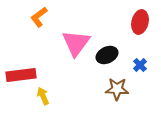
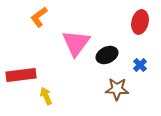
yellow arrow: moved 3 px right
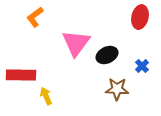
orange L-shape: moved 4 px left
red ellipse: moved 5 px up
blue cross: moved 2 px right, 1 px down
red rectangle: rotated 8 degrees clockwise
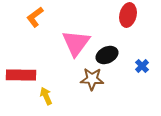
red ellipse: moved 12 px left, 2 px up
brown star: moved 25 px left, 10 px up
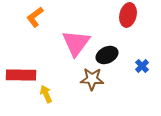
yellow arrow: moved 2 px up
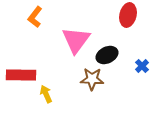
orange L-shape: rotated 15 degrees counterclockwise
pink triangle: moved 3 px up
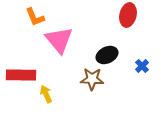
orange L-shape: rotated 60 degrees counterclockwise
pink triangle: moved 17 px left; rotated 16 degrees counterclockwise
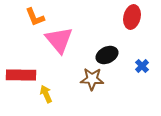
red ellipse: moved 4 px right, 2 px down
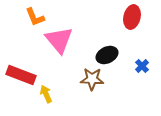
red rectangle: rotated 20 degrees clockwise
